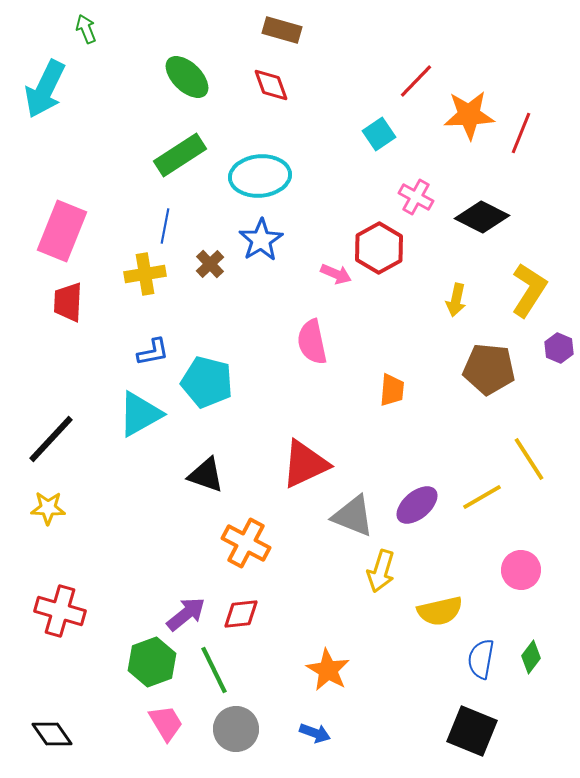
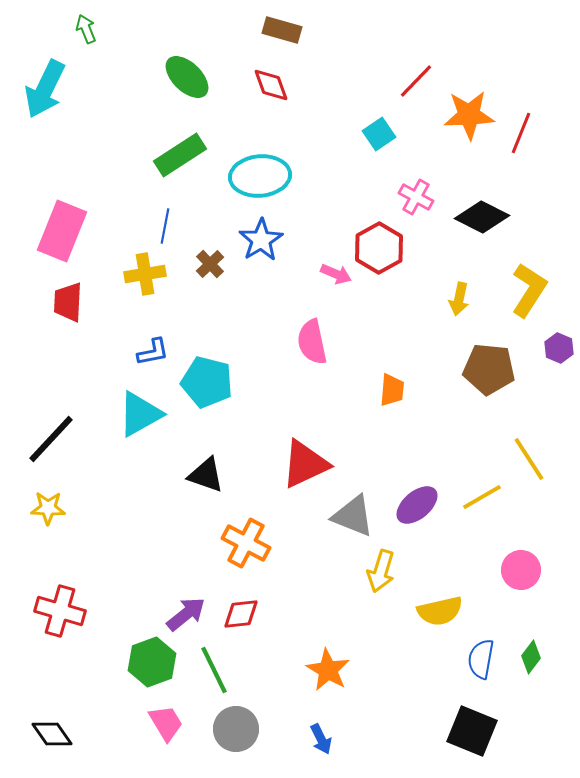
yellow arrow at (456, 300): moved 3 px right, 1 px up
blue arrow at (315, 733): moved 6 px right, 6 px down; rotated 44 degrees clockwise
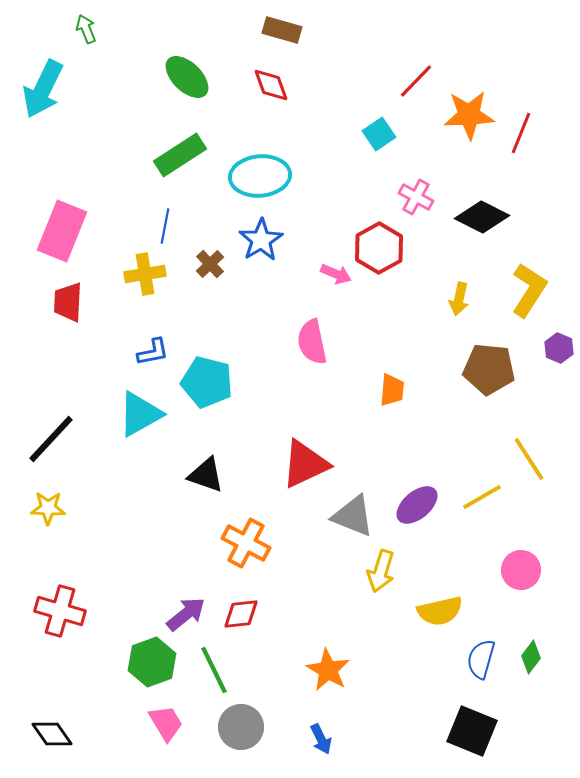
cyan arrow at (45, 89): moved 2 px left
blue semicircle at (481, 659): rotated 6 degrees clockwise
gray circle at (236, 729): moved 5 px right, 2 px up
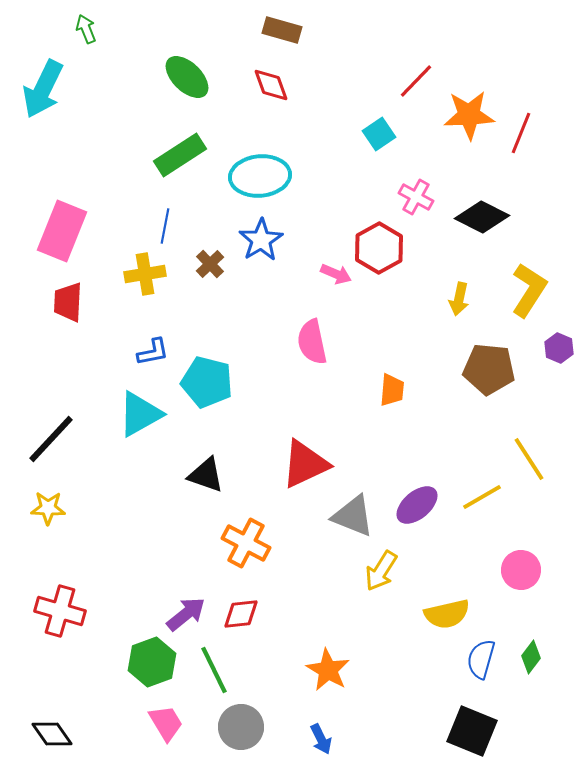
yellow arrow at (381, 571): rotated 15 degrees clockwise
yellow semicircle at (440, 611): moved 7 px right, 3 px down
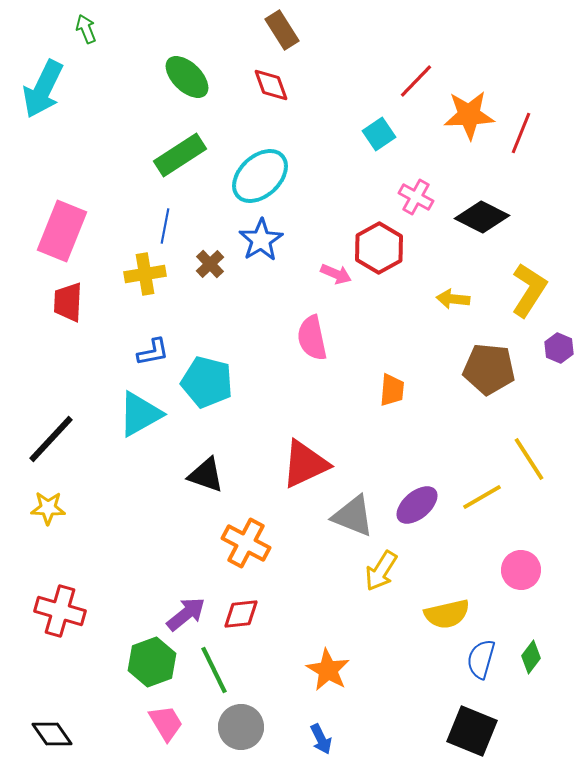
brown rectangle at (282, 30): rotated 42 degrees clockwise
cyan ellipse at (260, 176): rotated 38 degrees counterclockwise
yellow arrow at (459, 299): moved 6 px left; rotated 84 degrees clockwise
pink semicircle at (312, 342): moved 4 px up
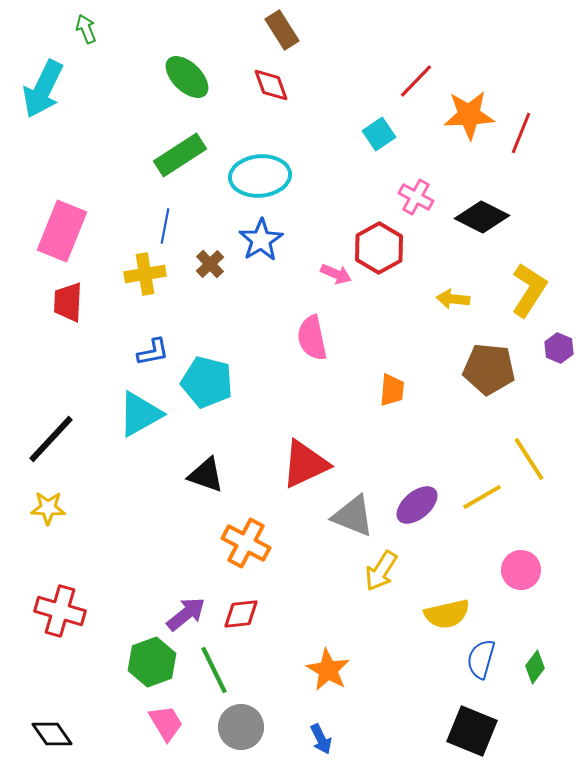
cyan ellipse at (260, 176): rotated 38 degrees clockwise
green diamond at (531, 657): moved 4 px right, 10 px down
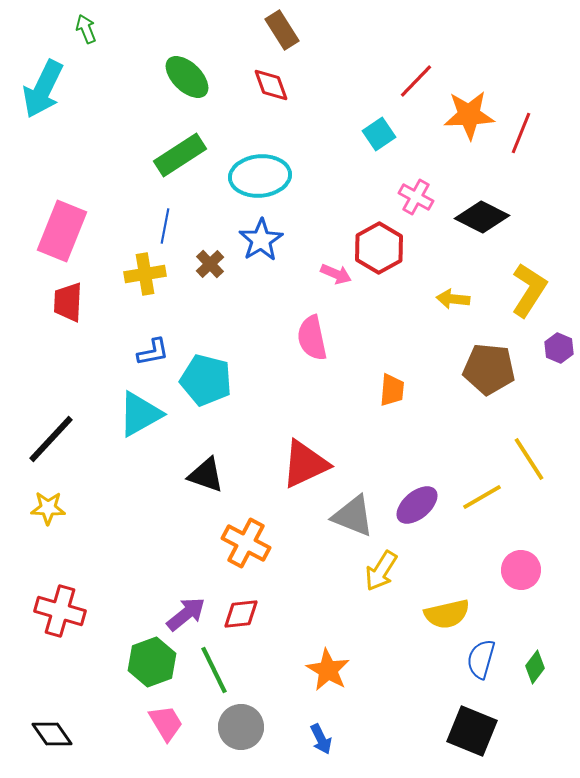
cyan pentagon at (207, 382): moved 1 px left, 2 px up
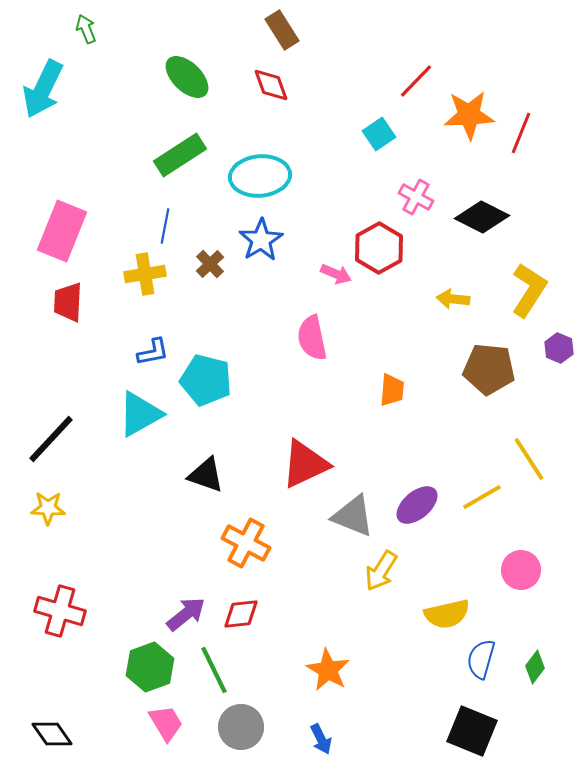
green hexagon at (152, 662): moved 2 px left, 5 px down
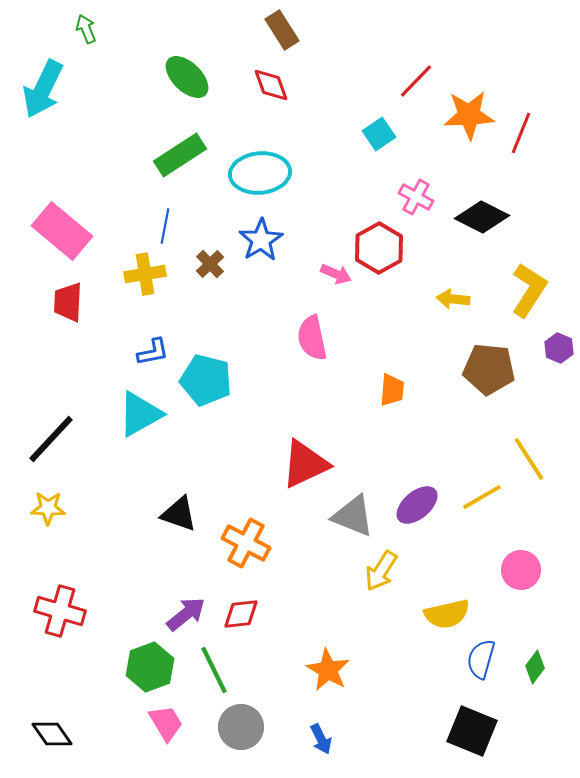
cyan ellipse at (260, 176): moved 3 px up
pink rectangle at (62, 231): rotated 72 degrees counterclockwise
black triangle at (206, 475): moved 27 px left, 39 px down
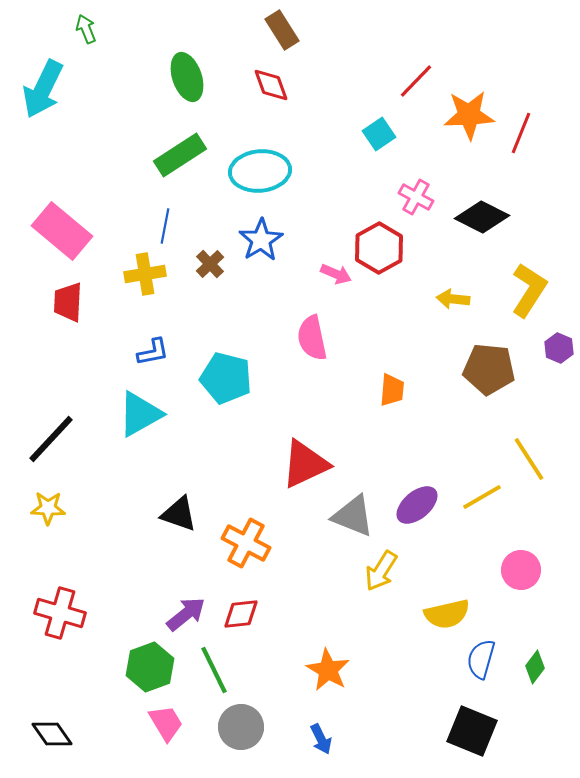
green ellipse at (187, 77): rotated 27 degrees clockwise
cyan ellipse at (260, 173): moved 2 px up
cyan pentagon at (206, 380): moved 20 px right, 2 px up
red cross at (60, 611): moved 2 px down
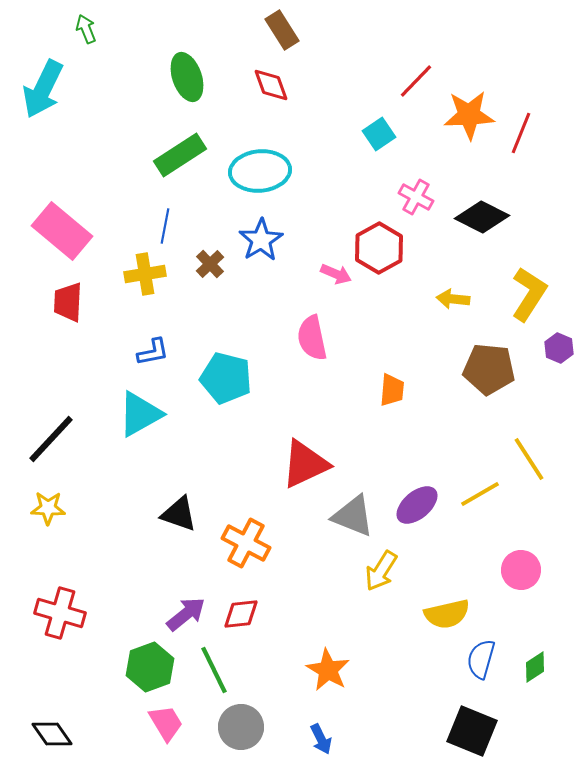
yellow L-shape at (529, 290): moved 4 px down
yellow line at (482, 497): moved 2 px left, 3 px up
green diamond at (535, 667): rotated 20 degrees clockwise
